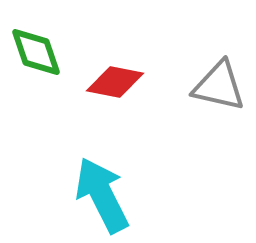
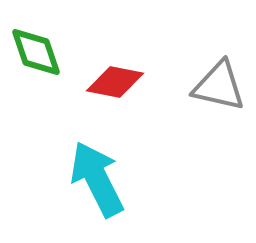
cyan arrow: moved 5 px left, 16 px up
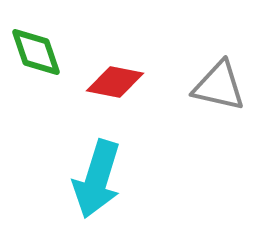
cyan arrow: rotated 136 degrees counterclockwise
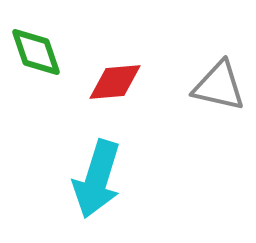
red diamond: rotated 16 degrees counterclockwise
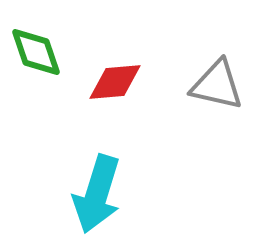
gray triangle: moved 2 px left, 1 px up
cyan arrow: moved 15 px down
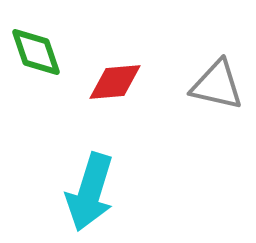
cyan arrow: moved 7 px left, 2 px up
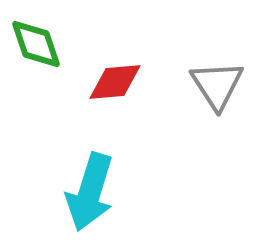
green diamond: moved 8 px up
gray triangle: rotated 44 degrees clockwise
